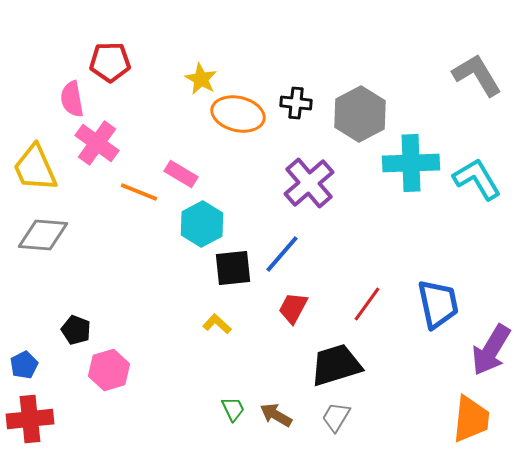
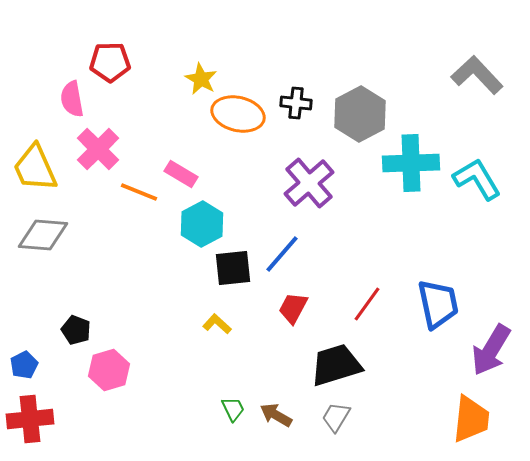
gray L-shape: rotated 12 degrees counterclockwise
pink cross: moved 1 px right, 6 px down; rotated 9 degrees clockwise
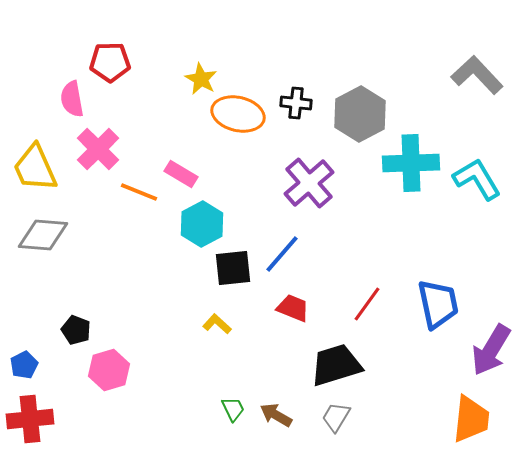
red trapezoid: rotated 84 degrees clockwise
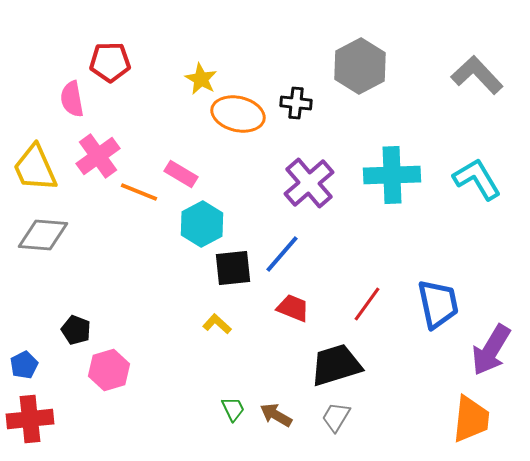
gray hexagon: moved 48 px up
pink cross: moved 7 px down; rotated 9 degrees clockwise
cyan cross: moved 19 px left, 12 px down
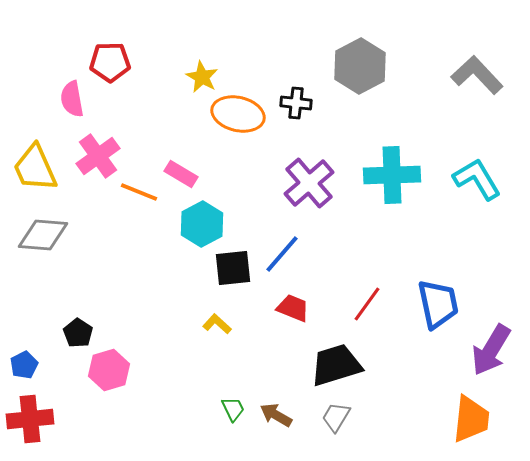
yellow star: moved 1 px right, 2 px up
black pentagon: moved 2 px right, 3 px down; rotated 12 degrees clockwise
